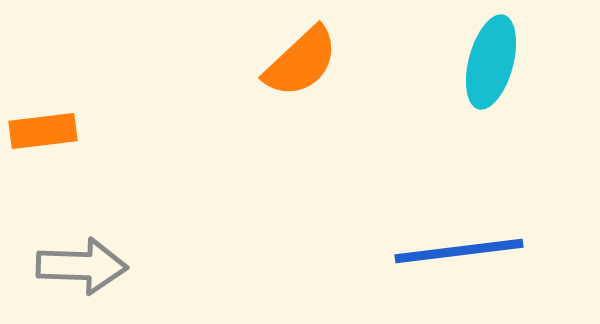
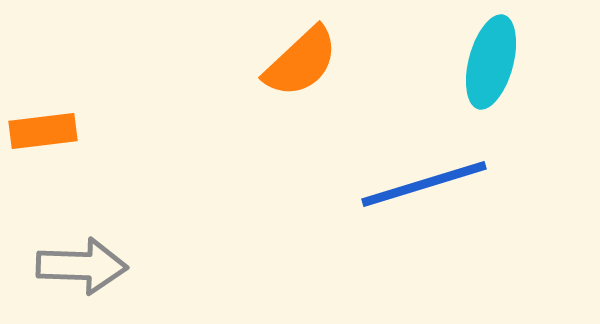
blue line: moved 35 px left, 67 px up; rotated 10 degrees counterclockwise
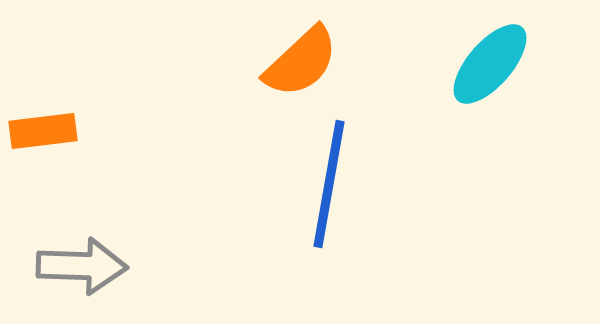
cyan ellipse: moved 1 px left, 2 px down; rotated 26 degrees clockwise
blue line: moved 95 px left; rotated 63 degrees counterclockwise
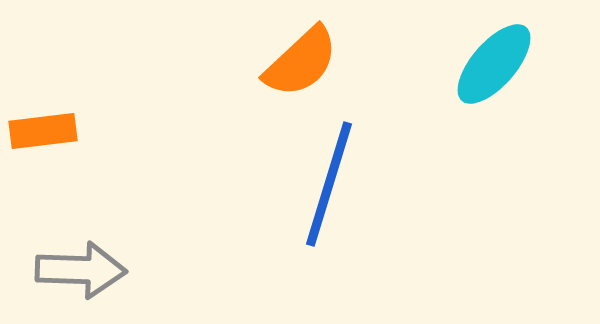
cyan ellipse: moved 4 px right
blue line: rotated 7 degrees clockwise
gray arrow: moved 1 px left, 4 px down
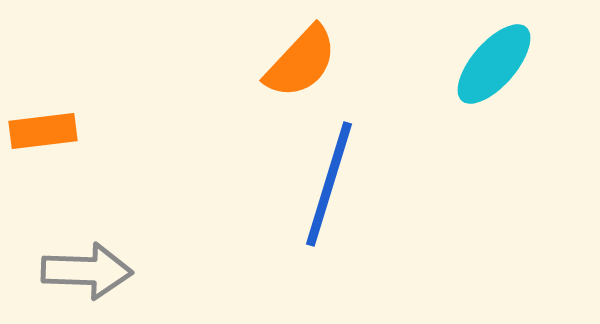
orange semicircle: rotated 4 degrees counterclockwise
gray arrow: moved 6 px right, 1 px down
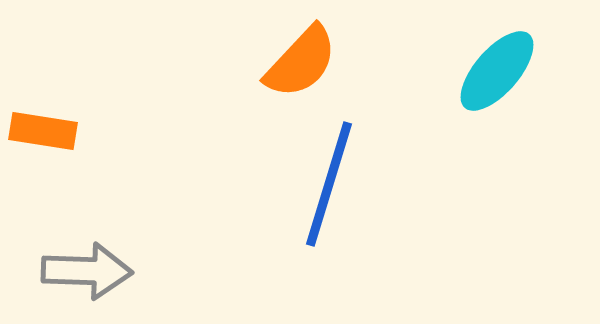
cyan ellipse: moved 3 px right, 7 px down
orange rectangle: rotated 16 degrees clockwise
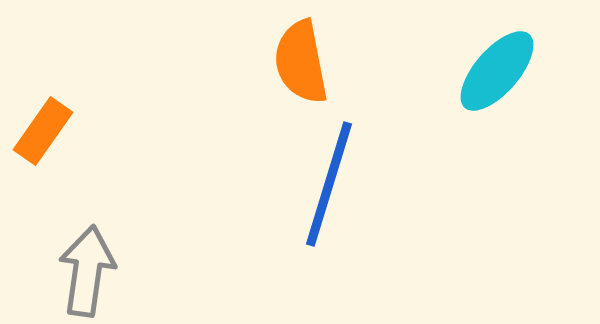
orange semicircle: rotated 126 degrees clockwise
orange rectangle: rotated 64 degrees counterclockwise
gray arrow: rotated 84 degrees counterclockwise
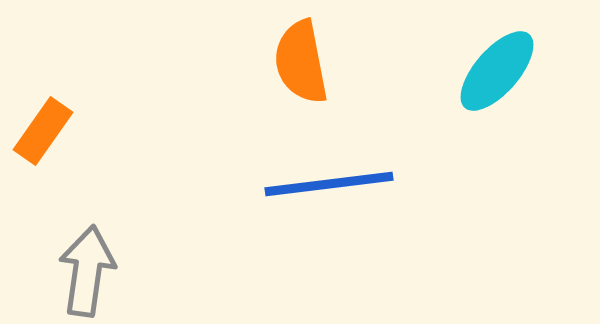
blue line: rotated 66 degrees clockwise
